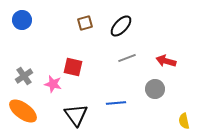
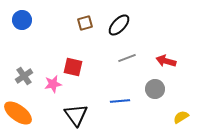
black ellipse: moved 2 px left, 1 px up
pink star: rotated 24 degrees counterclockwise
blue line: moved 4 px right, 2 px up
orange ellipse: moved 5 px left, 2 px down
yellow semicircle: moved 3 px left, 4 px up; rotated 70 degrees clockwise
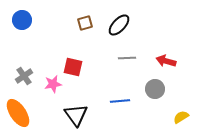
gray line: rotated 18 degrees clockwise
orange ellipse: rotated 20 degrees clockwise
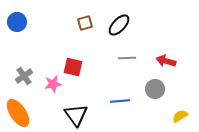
blue circle: moved 5 px left, 2 px down
yellow semicircle: moved 1 px left, 1 px up
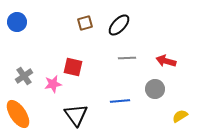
orange ellipse: moved 1 px down
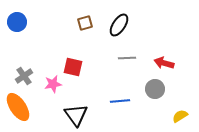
black ellipse: rotated 10 degrees counterclockwise
red arrow: moved 2 px left, 2 px down
orange ellipse: moved 7 px up
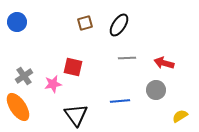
gray circle: moved 1 px right, 1 px down
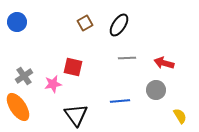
brown square: rotated 14 degrees counterclockwise
yellow semicircle: rotated 91 degrees clockwise
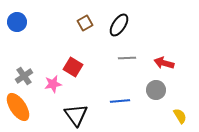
red square: rotated 18 degrees clockwise
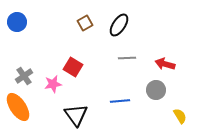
red arrow: moved 1 px right, 1 px down
